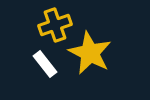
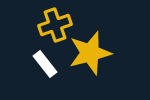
yellow star: rotated 30 degrees clockwise
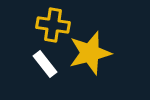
yellow cross: moved 2 px left; rotated 28 degrees clockwise
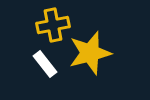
yellow cross: rotated 20 degrees counterclockwise
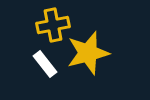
yellow star: moved 2 px left
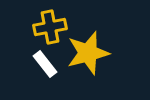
yellow cross: moved 3 px left, 2 px down
